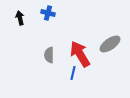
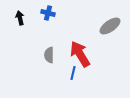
gray ellipse: moved 18 px up
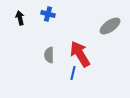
blue cross: moved 1 px down
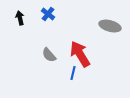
blue cross: rotated 24 degrees clockwise
gray ellipse: rotated 50 degrees clockwise
gray semicircle: rotated 42 degrees counterclockwise
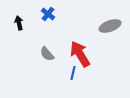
black arrow: moved 1 px left, 5 px down
gray ellipse: rotated 35 degrees counterclockwise
gray semicircle: moved 2 px left, 1 px up
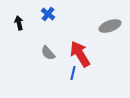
gray semicircle: moved 1 px right, 1 px up
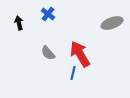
gray ellipse: moved 2 px right, 3 px up
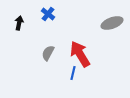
black arrow: rotated 24 degrees clockwise
gray semicircle: rotated 70 degrees clockwise
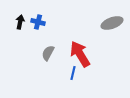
blue cross: moved 10 px left, 8 px down; rotated 24 degrees counterclockwise
black arrow: moved 1 px right, 1 px up
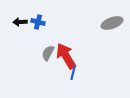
black arrow: rotated 104 degrees counterclockwise
red arrow: moved 14 px left, 2 px down
